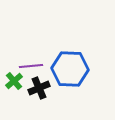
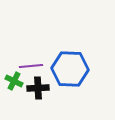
green cross: rotated 24 degrees counterclockwise
black cross: moved 1 px left; rotated 20 degrees clockwise
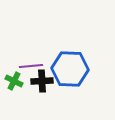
black cross: moved 4 px right, 7 px up
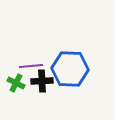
green cross: moved 2 px right, 2 px down
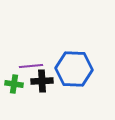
blue hexagon: moved 4 px right
green cross: moved 2 px left, 1 px down; rotated 18 degrees counterclockwise
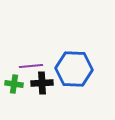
black cross: moved 2 px down
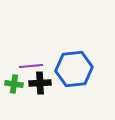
blue hexagon: rotated 9 degrees counterclockwise
black cross: moved 2 px left
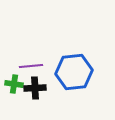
blue hexagon: moved 3 px down
black cross: moved 5 px left, 5 px down
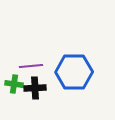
blue hexagon: rotated 6 degrees clockwise
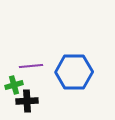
green cross: moved 1 px down; rotated 24 degrees counterclockwise
black cross: moved 8 px left, 13 px down
